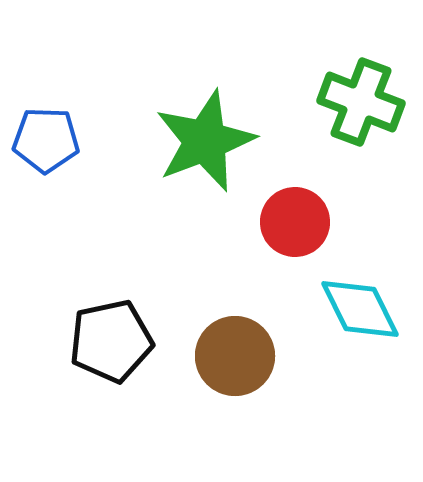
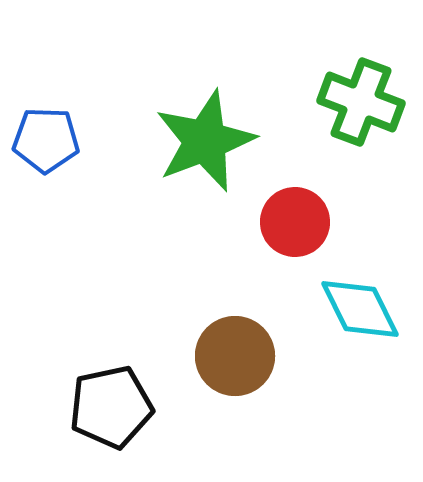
black pentagon: moved 66 px down
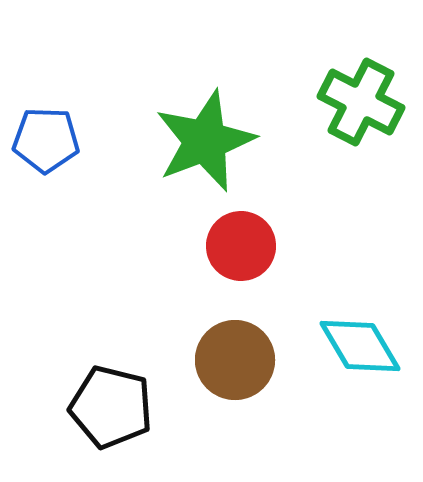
green cross: rotated 6 degrees clockwise
red circle: moved 54 px left, 24 px down
cyan diamond: moved 37 px down; rotated 4 degrees counterclockwise
brown circle: moved 4 px down
black pentagon: rotated 26 degrees clockwise
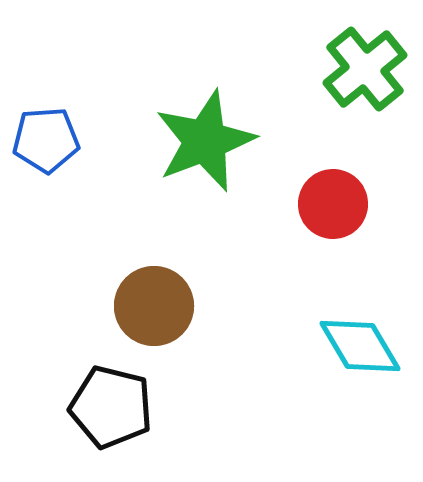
green cross: moved 4 px right, 33 px up; rotated 24 degrees clockwise
blue pentagon: rotated 6 degrees counterclockwise
red circle: moved 92 px right, 42 px up
brown circle: moved 81 px left, 54 px up
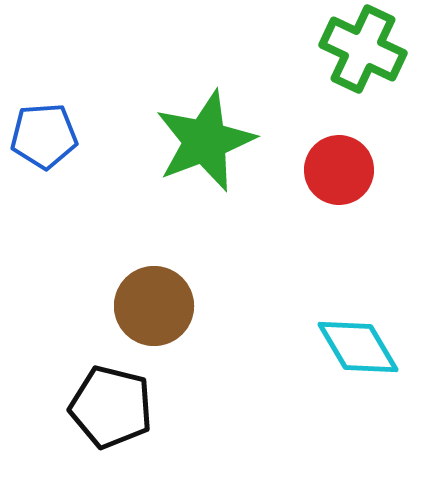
green cross: moved 2 px left, 20 px up; rotated 26 degrees counterclockwise
blue pentagon: moved 2 px left, 4 px up
red circle: moved 6 px right, 34 px up
cyan diamond: moved 2 px left, 1 px down
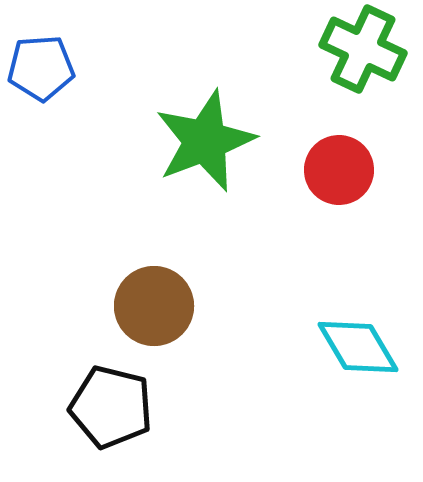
blue pentagon: moved 3 px left, 68 px up
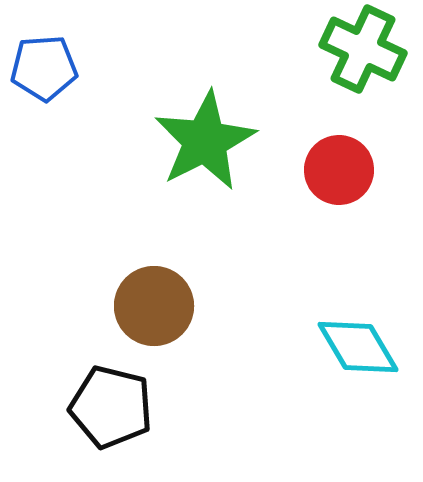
blue pentagon: moved 3 px right
green star: rotated 6 degrees counterclockwise
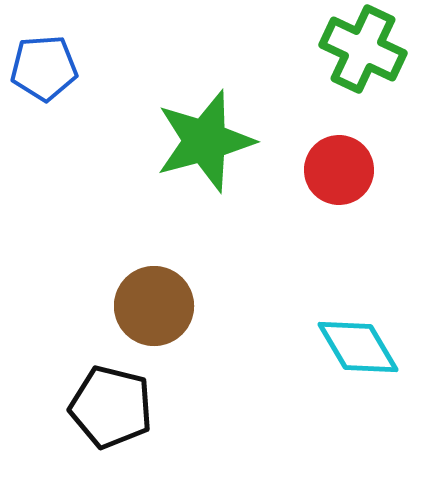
green star: rotated 12 degrees clockwise
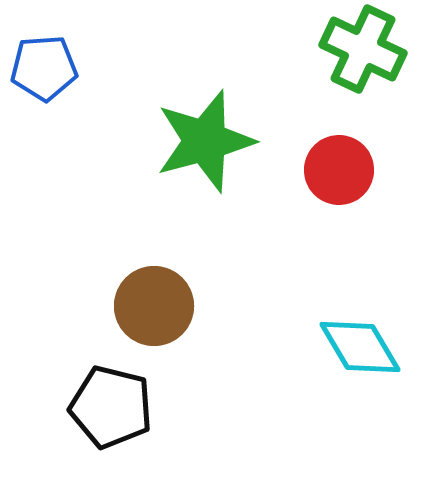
cyan diamond: moved 2 px right
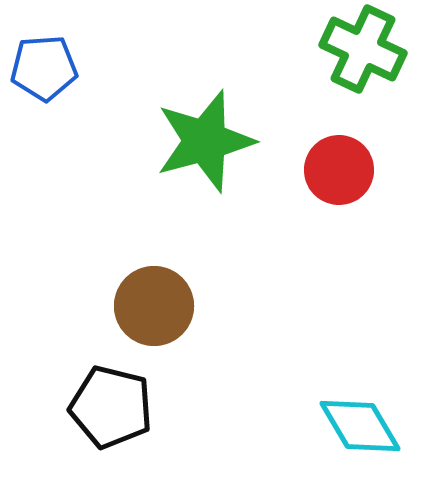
cyan diamond: moved 79 px down
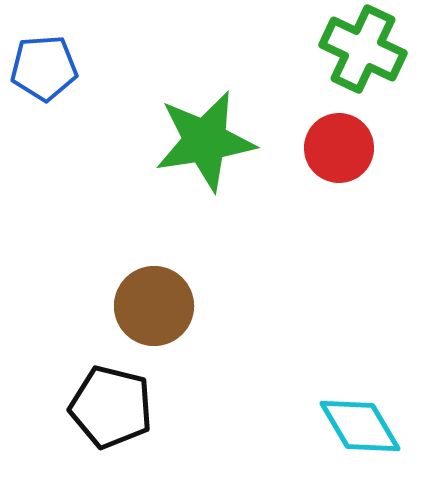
green star: rotated 6 degrees clockwise
red circle: moved 22 px up
